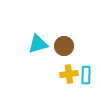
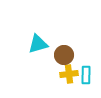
brown circle: moved 9 px down
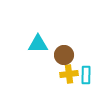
cyan triangle: rotated 15 degrees clockwise
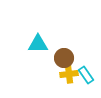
brown circle: moved 3 px down
cyan rectangle: rotated 36 degrees counterclockwise
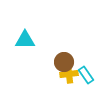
cyan triangle: moved 13 px left, 4 px up
brown circle: moved 4 px down
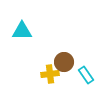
cyan triangle: moved 3 px left, 9 px up
yellow cross: moved 19 px left
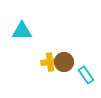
yellow cross: moved 12 px up
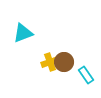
cyan triangle: moved 1 px right, 2 px down; rotated 20 degrees counterclockwise
yellow cross: rotated 12 degrees counterclockwise
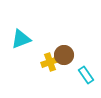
cyan triangle: moved 2 px left, 6 px down
brown circle: moved 7 px up
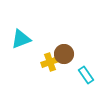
brown circle: moved 1 px up
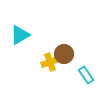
cyan triangle: moved 1 px left, 4 px up; rotated 10 degrees counterclockwise
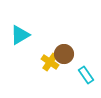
yellow cross: rotated 36 degrees counterclockwise
